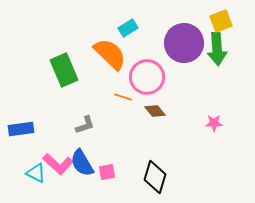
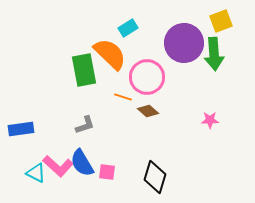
green arrow: moved 3 px left, 5 px down
green rectangle: moved 20 px right; rotated 12 degrees clockwise
brown diamond: moved 7 px left; rotated 10 degrees counterclockwise
pink star: moved 4 px left, 3 px up
pink L-shape: moved 2 px down
pink square: rotated 18 degrees clockwise
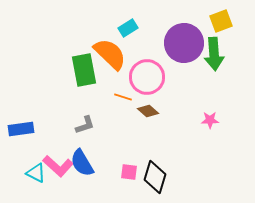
pink square: moved 22 px right
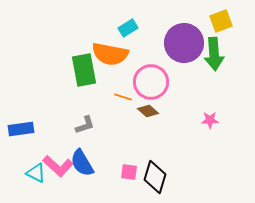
orange semicircle: rotated 147 degrees clockwise
pink circle: moved 4 px right, 5 px down
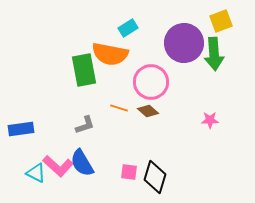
orange line: moved 4 px left, 11 px down
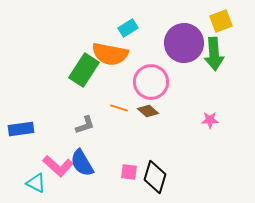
green rectangle: rotated 44 degrees clockwise
cyan triangle: moved 10 px down
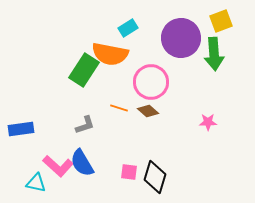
purple circle: moved 3 px left, 5 px up
pink star: moved 2 px left, 2 px down
cyan triangle: rotated 15 degrees counterclockwise
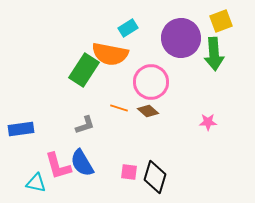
pink L-shape: rotated 32 degrees clockwise
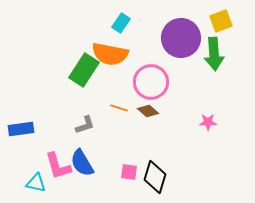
cyan rectangle: moved 7 px left, 5 px up; rotated 24 degrees counterclockwise
